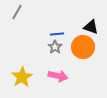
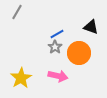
blue line: rotated 24 degrees counterclockwise
orange circle: moved 4 px left, 6 px down
yellow star: moved 1 px left, 1 px down
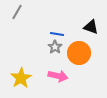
blue line: rotated 40 degrees clockwise
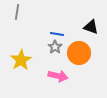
gray line: rotated 21 degrees counterclockwise
yellow star: moved 18 px up
